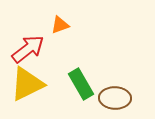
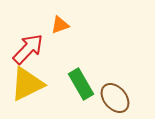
red arrow: rotated 8 degrees counterclockwise
brown ellipse: rotated 48 degrees clockwise
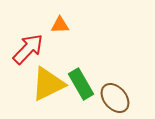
orange triangle: rotated 18 degrees clockwise
yellow triangle: moved 21 px right
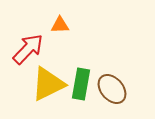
green rectangle: rotated 40 degrees clockwise
brown ellipse: moved 3 px left, 9 px up
